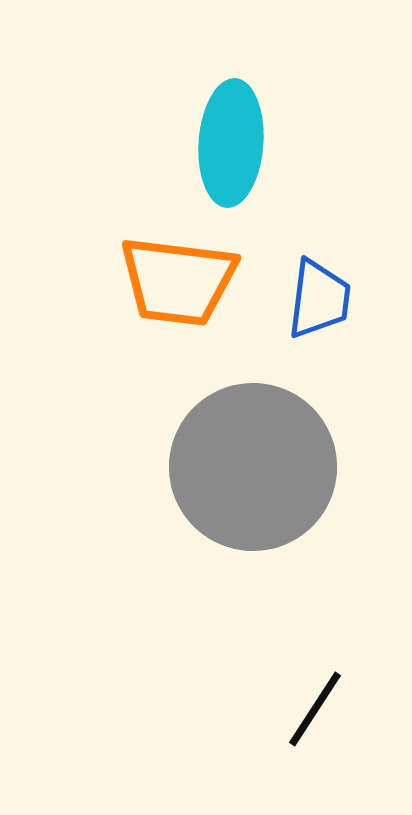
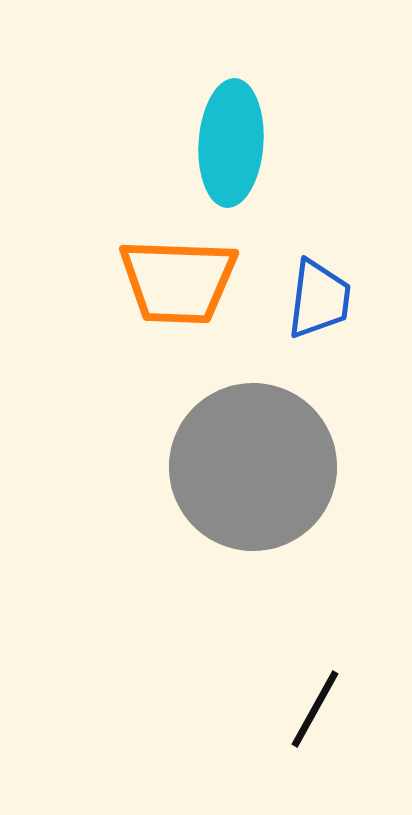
orange trapezoid: rotated 5 degrees counterclockwise
black line: rotated 4 degrees counterclockwise
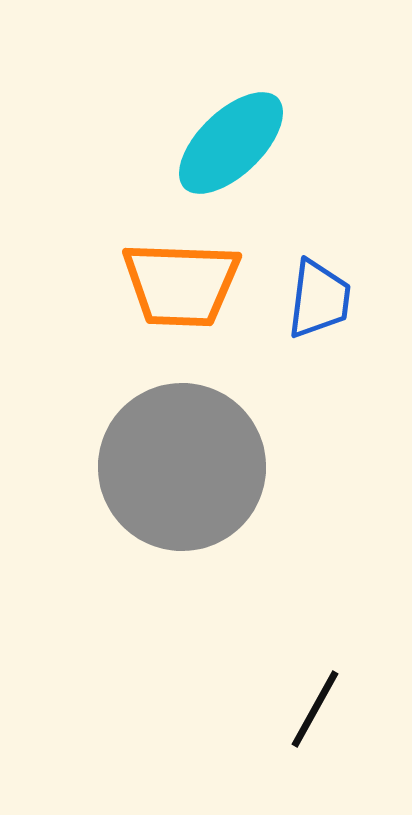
cyan ellipse: rotated 42 degrees clockwise
orange trapezoid: moved 3 px right, 3 px down
gray circle: moved 71 px left
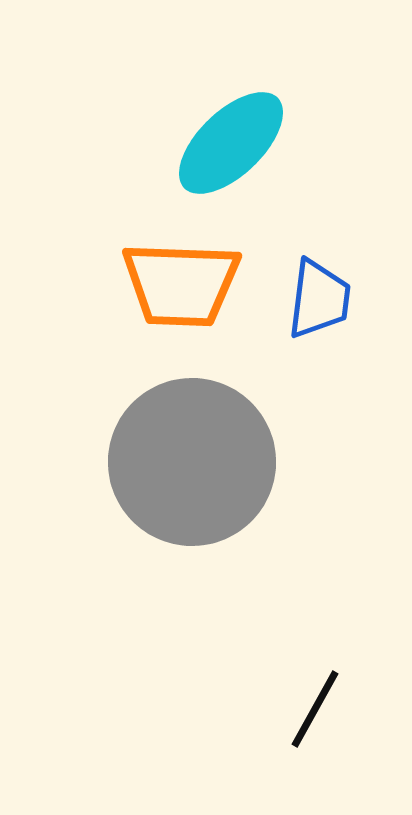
gray circle: moved 10 px right, 5 px up
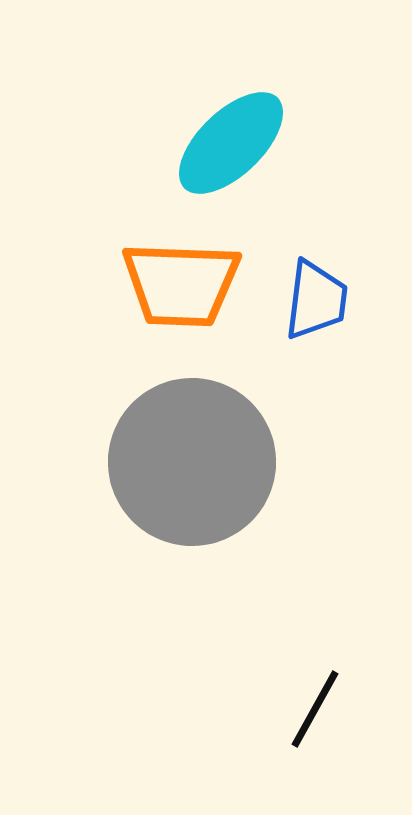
blue trapezoid: moved 3 px left, 1 px down
